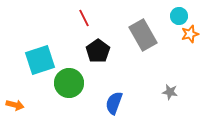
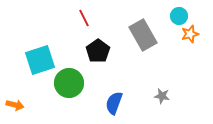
gray star: moved 8 px left, 4 px down
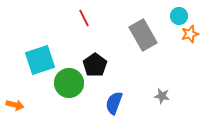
black pentagon: moved 3 px left, 14 px down
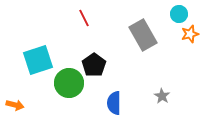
cyan circle: moved 2 px up
cyan square: moved 2 px left
black pentagon: moved 1 px left
gray star: rotated 21 degrees clockwise
blue semicircle: rotated 20 degrees counterclockwise
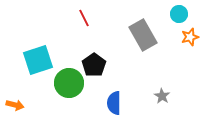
orange star: moved 3 px down
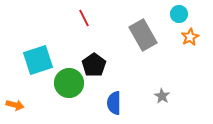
orange star: rotated 12 degrees counterclockwise
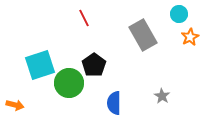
cyan square: moved 2 px right, 5 px down
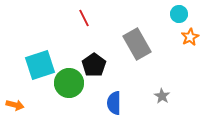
gray rectangle: moved 6 px left, 9 px down
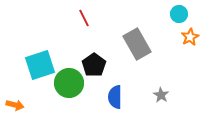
gray star: moved 1 px left, 1 px up
blue semicircle: moved 1 px right, 6 px up
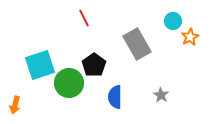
cyan circle: moved 6 px left, 7 px down
orange arrow: rotated 90 degrees clockwise
